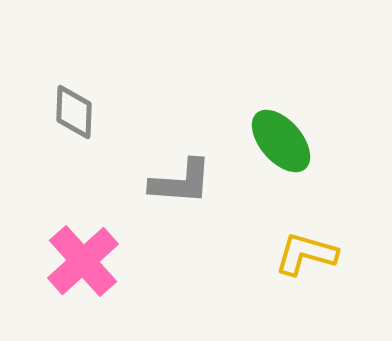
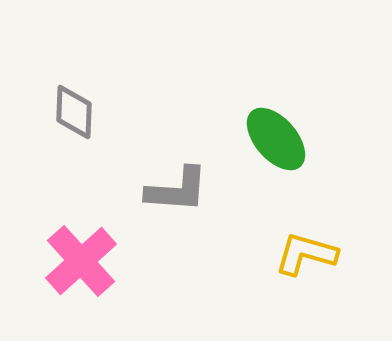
green ellipse: moved 5 px left, 2 px up
gray L-shape: moved 4 px left, 8 px down
pink cross: moved 2 px left
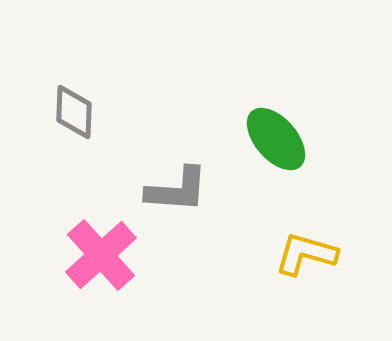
pink cross: moved 20 px right, 6 px up
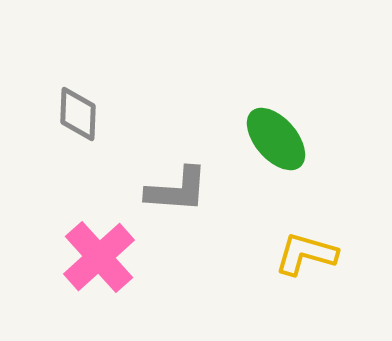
gray diamond: moved 4 px right, 2 px down
pink cross: moved 2 px left, 2 px down
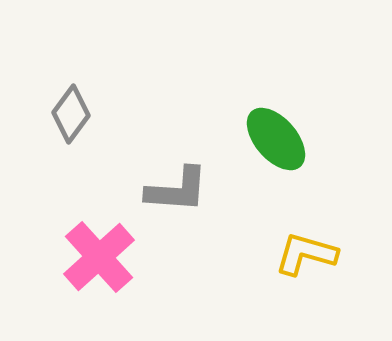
gray diamond: moved 7 px left; rotated 34 degrees clockwise
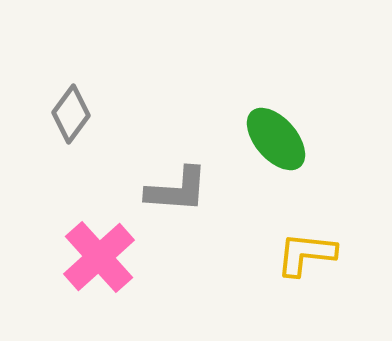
yellow L-shape: rotated 10 degrees counterclockwise
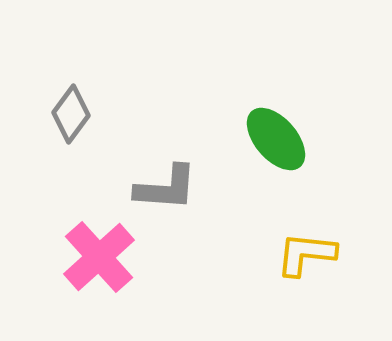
gray L-shape: moved 11 px left, 2 px up
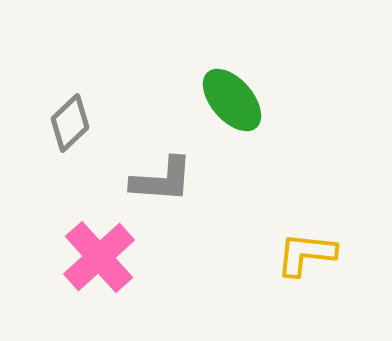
gray diamond: moved 1 px left, 9 px down; rotated 10 degrees clockwise
green ellipse: moved 44 px left, 39 px up
gray L-shape: moved 4 px left, 8 px up
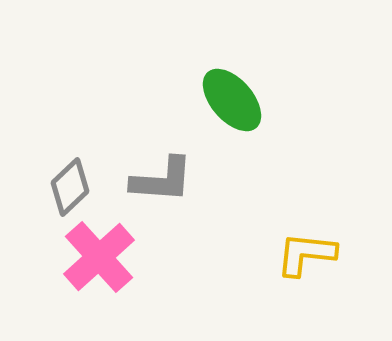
gray diamond: moved 64 px down
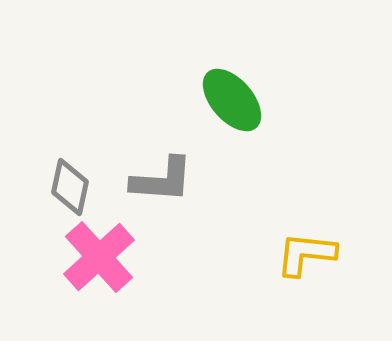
gray diamond: rotated 34 degrees counterclockwise
